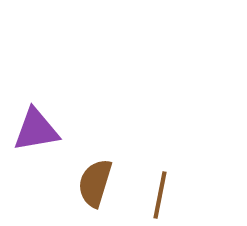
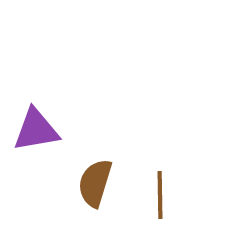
brown line: rotated 12 degrees counterclockwise
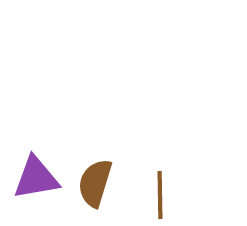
purple triangle: moved 48 px down
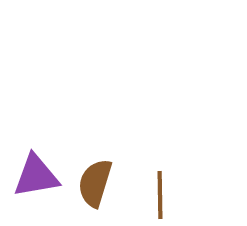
purple triangle: moved 2 px up
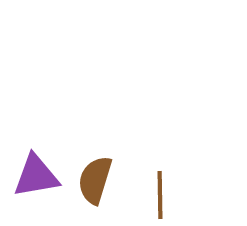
brown semicircle: moved 3 px up
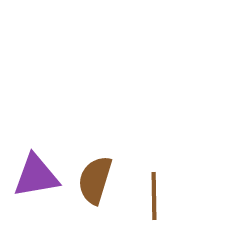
brown line: moved 6 px left, 1 px down
